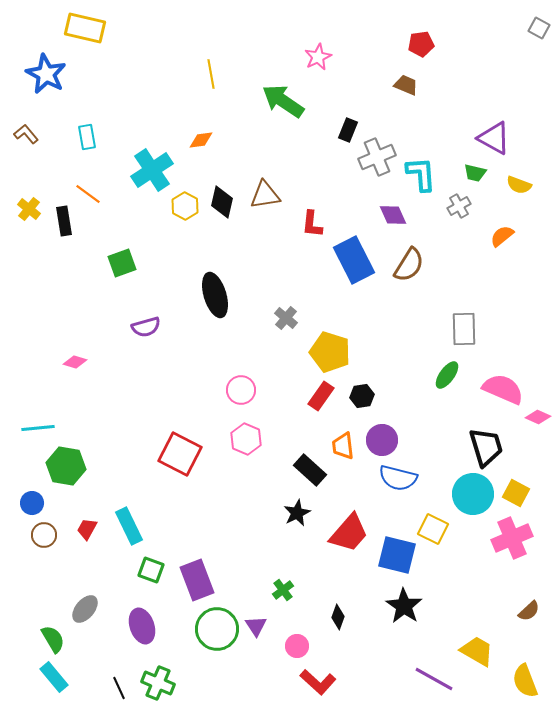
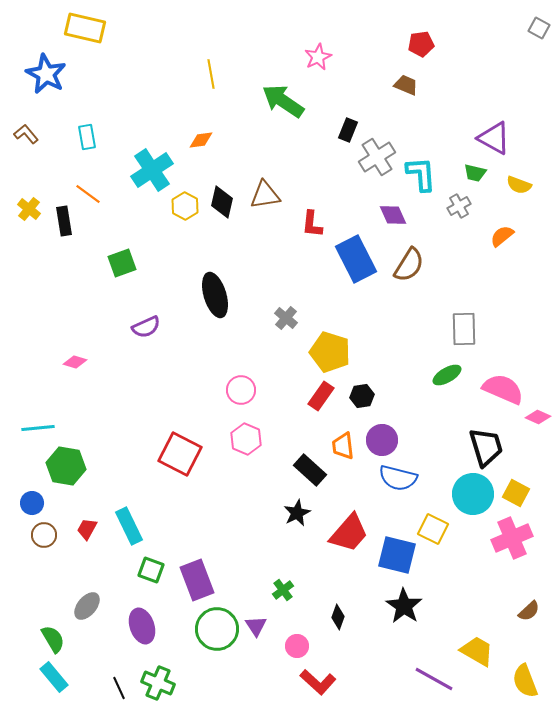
gray cross at (377, 157): rotated 9 degrees counterclockwise
blue rectangle at (354, 260): moved 2 px right, 1 px up
purple semicircle at (146, 327): rotated 8 degrees counterclockwise
green ellipse at (447, 375): rotated 24 degrees clockwise
gray ellipse at (85, 609): moved 2 px right, 3 px up
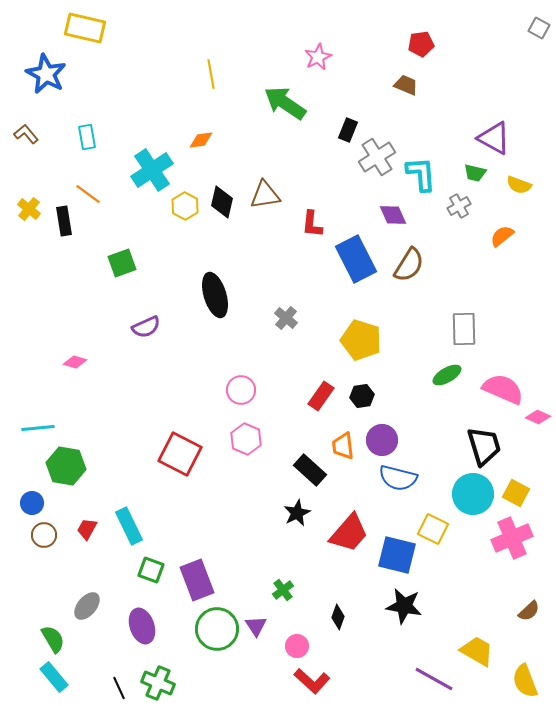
green arrow at (283, 101): moved 2 px right, 2 px down
yellow pentagon at (330, 352): moved 31 px right, 12 px up
black trapezoid at (486, 447): moved 2 px left, 1 px up
black star at (404, 606): rotated 24 degrees counterclockwise
red L-shape at (318, 682): moved 6 px left, 1 px up
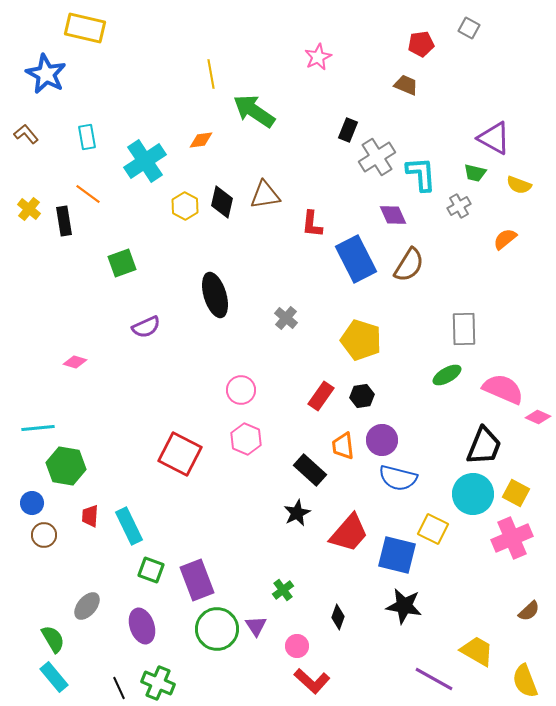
gray square at (539, 28): moved 70 px left
green arrow at (285, 103): moved 31 px left, 8 px down
cyan cross at (152, 170): moved 7 px left, 9 px up
orange semicircle at (502, 236): moved 3 px right, 3 px down
black trapezoid at (484, 446): rotated 39 degrees clockwise
red trapezoid at (87, 529): moved 3 px right, 13 px up; rotated 25 degrees counterclockwise
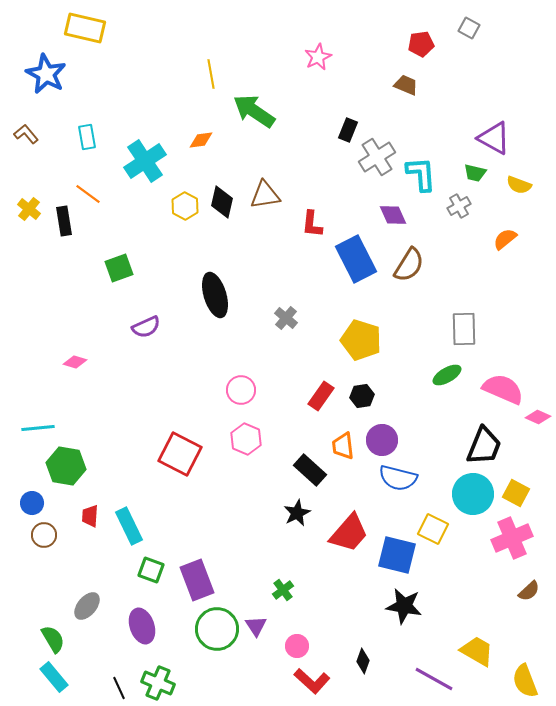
green square at (122, 263): moved 3 px left, 5 px down
brown semicircle at (529, 611): moved 20 px up
black diamond at (338, 617): moved 25 px right, 44 px down
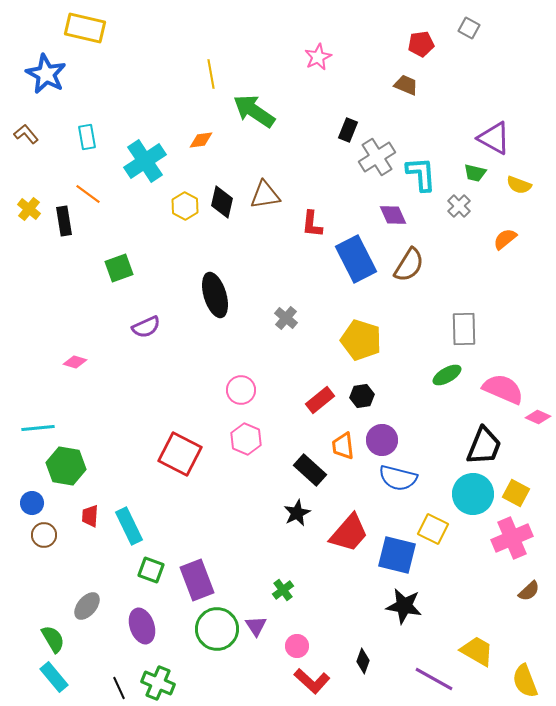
gray cross at (459, 206): rotated 15 degrees counterclockwise
red rectangle at (321, 396): moved 1 px left, 4 px down; rotated 16 degrees clockwise
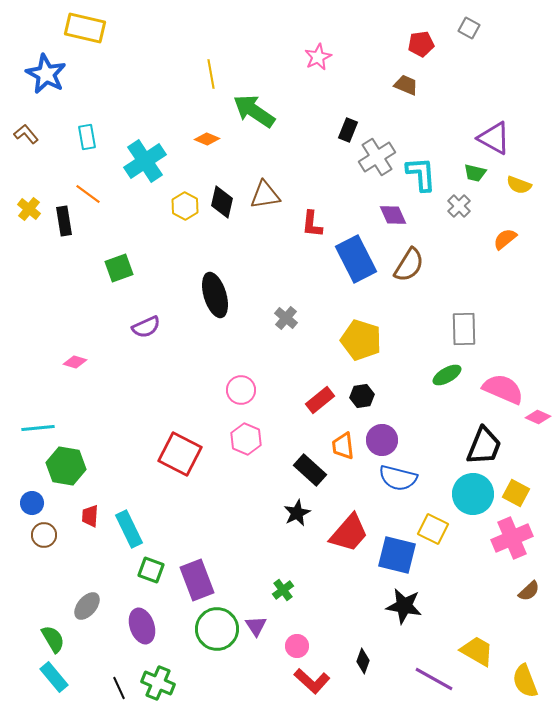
orange diamond at (201, 140): moved 6 px right, 1 px up; rotated 30 degrees clockwise
cyan rectangle at (129, 526): moved 3 px down
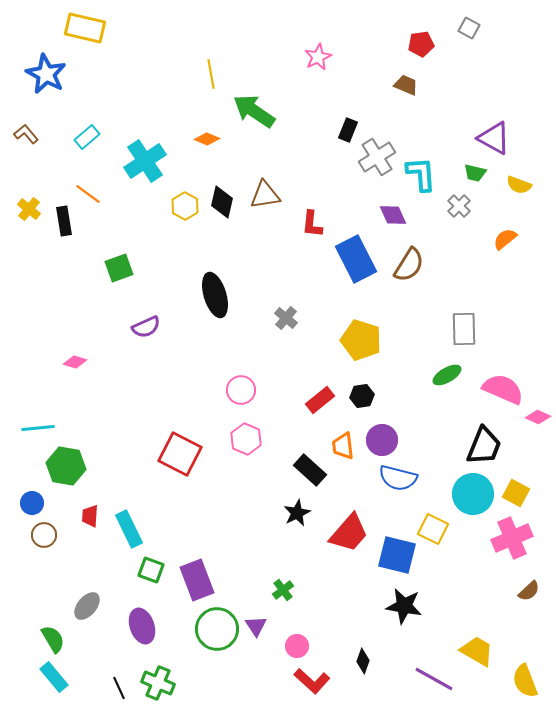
cyan rectangle at (87, 137): rotated 60 degrees clockwise
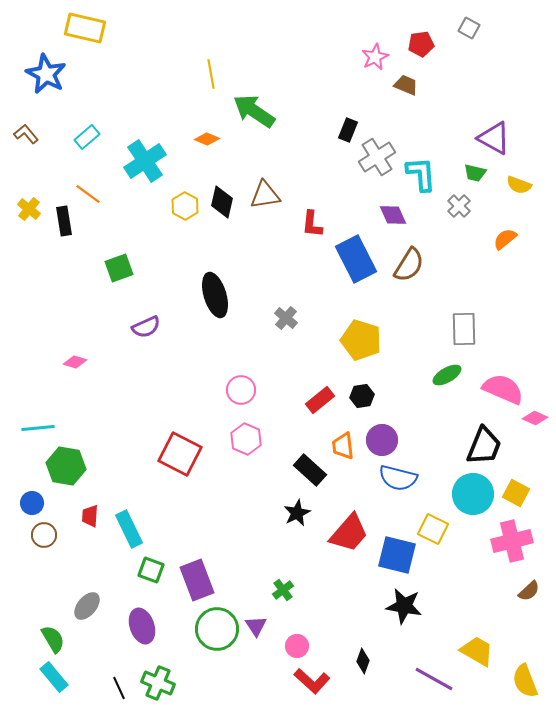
pink star at (318, 57): moved 57 px right
pink diamond at (538, 417): moved 3 px left, 1 px down
pink cross at (512, 538): moved 3 px down; rotated 9 degrees clockwise
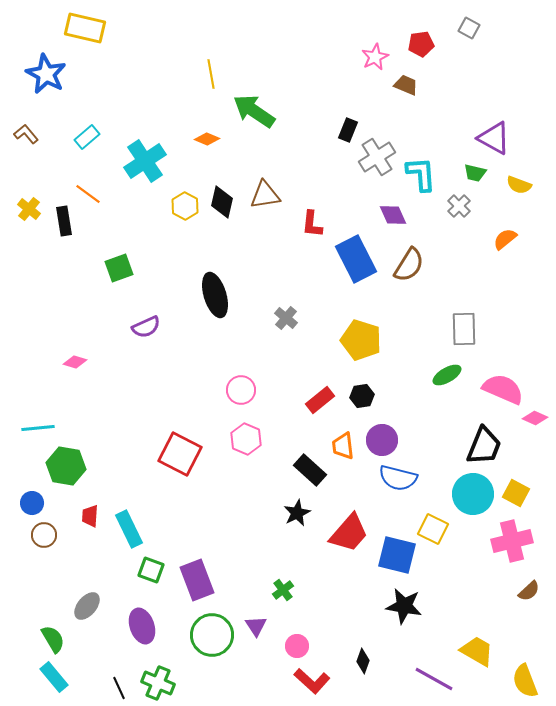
green circle at (217, 629): moved 5 px left, 6 px down
